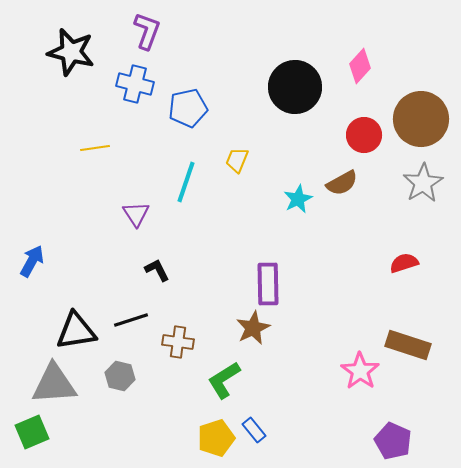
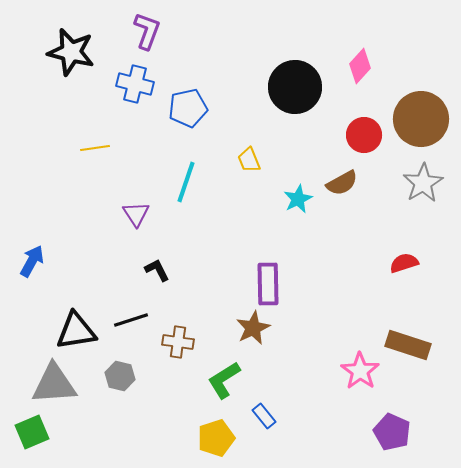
yellow trapezoid: moved 12 px right; rotated 44 degrees counterclockwise
blue rectangle: moved 10 px right, 14 px up
purple pentagon: moved 1 px left, 9 px up
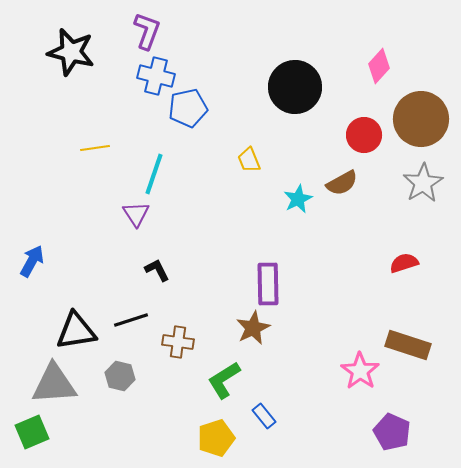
pink diamond: moved 19 px right
blue cross: moved 21 px right, 8 px up
cyan line: moved 32 px left, 8 px up
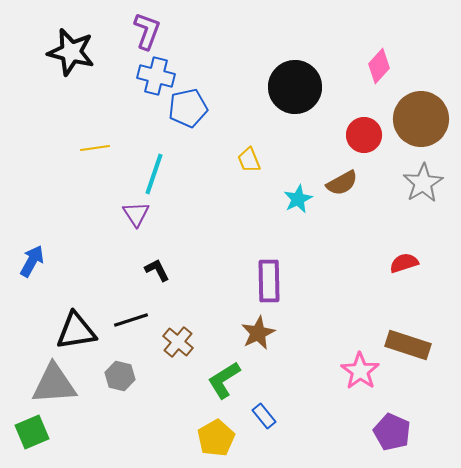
purple rectangle: moved 1 px right, 3 px up
brown star: moved 5 px right, 5 px down
brown cross: rotated 32 degrees clockwise
yellow pentagon: rotated 12 degrees counterclockwise
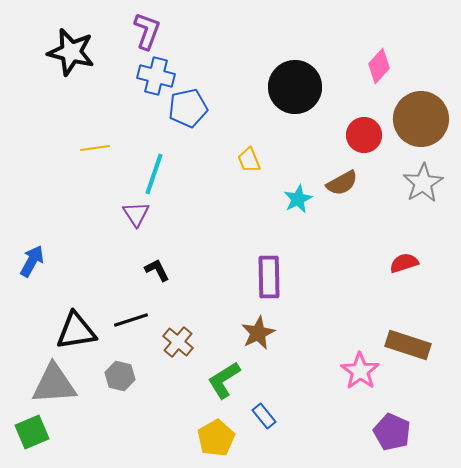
purple rectangle: moved 4 px up
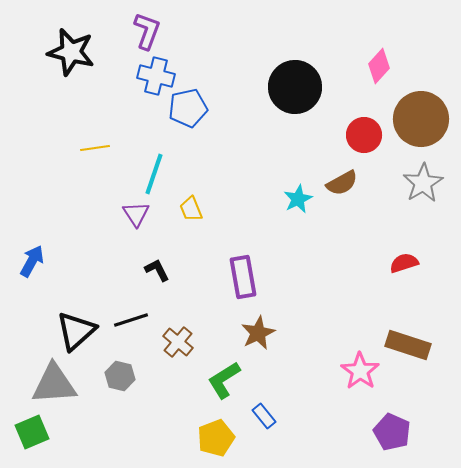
yellow trapezoid: moved 58 px left, 49 px down
purple rectangle: moved 26 px left; rotated 9 degrees counterclockwise
black triangle: rotated 33 degrees counterclockwise
yellow pentagon: rotated 9 degrees clockwise
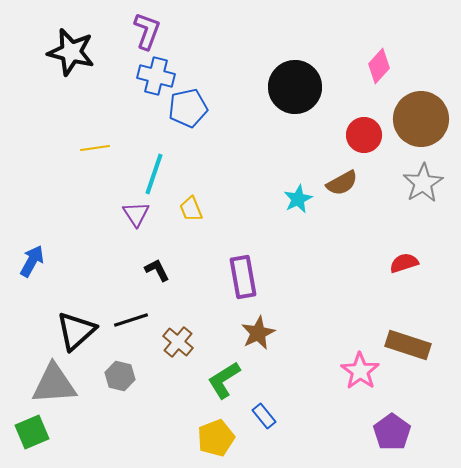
purple pentagon: rotated 12 degrees clockwise
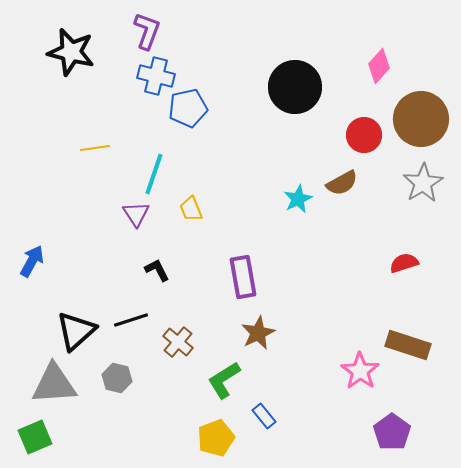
gray hexagon: moved 3 px left, 2 px down
green square: moved 3 px right, 5 px down
